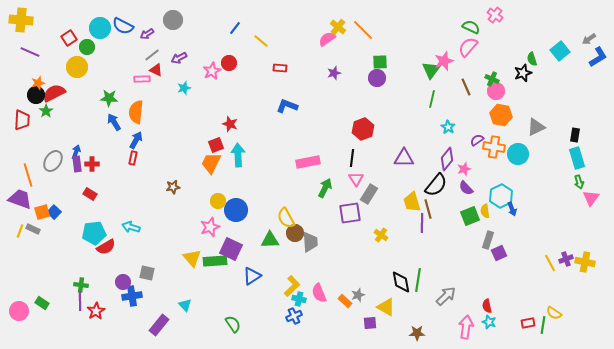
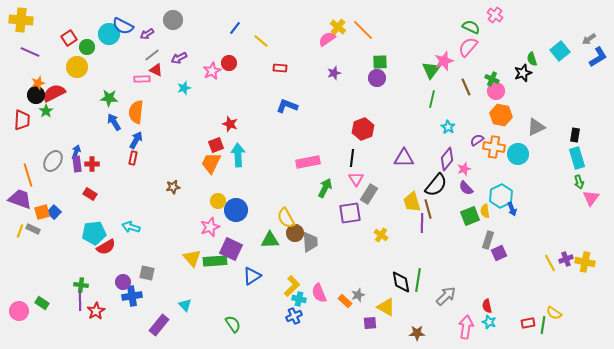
cyan circle at (100, 28): moved 9 px right, 6 px down
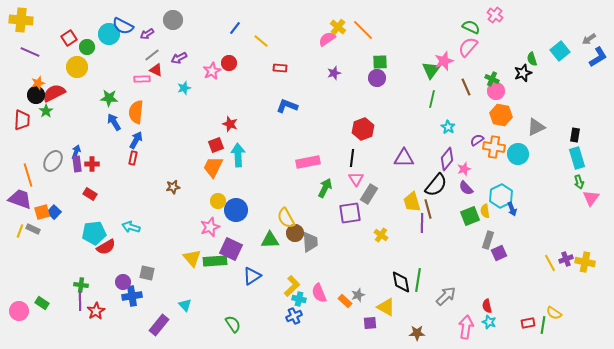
orange trapezoid at (211, 163): moved 2 px right, 4 px down
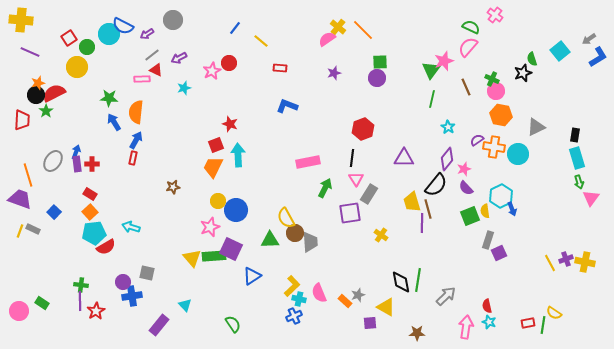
orange square at (42, 212): moved 48 px right; rotated 28 degrees counterclockwise
green rectangle at (215, 261): moved 1 px left, 5 px up
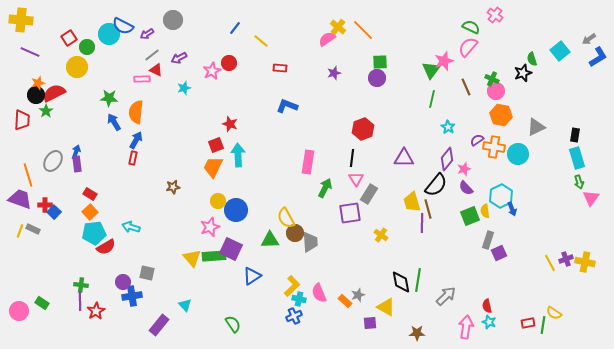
pink rectangle at (308, 162): rotated 70 degrees counterclockwise
red cross at (92, 164): moved 47 px left, 41 px down
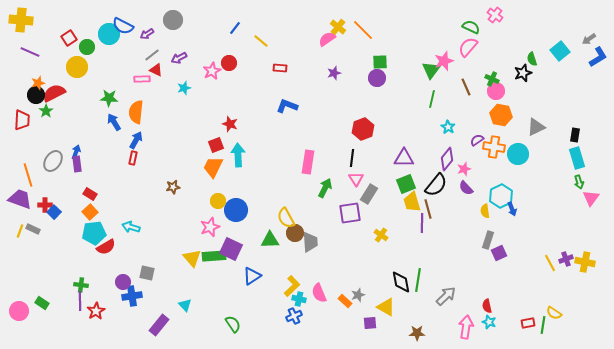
green square at (470, 216): moved 64 px left, 32 px up
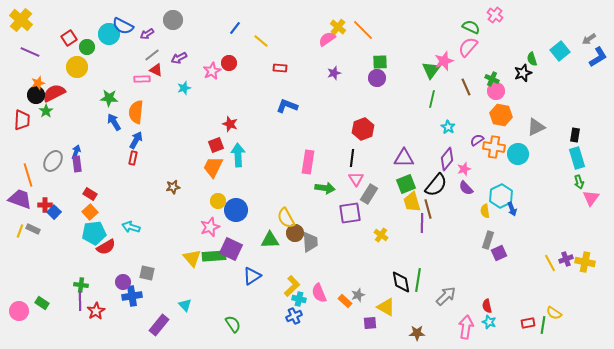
yellow cross at (21, 20): rotated 35 degrees clockwise
green arrow at (325, 188): rotated 72 degrees clockwise
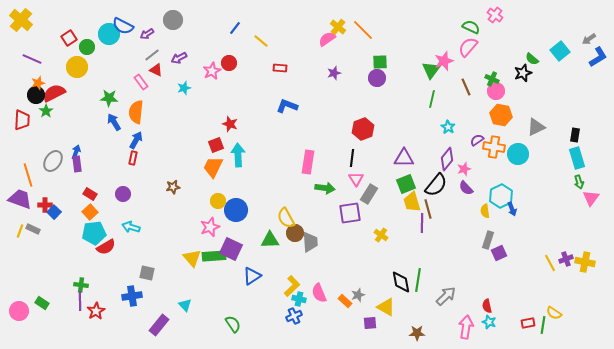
purple line at (30, 52): moved 2 px right, 7 px down
green semicircle at (532, 59): rotated 32 degrees counterclockwise
pink rectangle at (142, 79): moved 1 px left, 3 px down; rotated 56 degrees clockwise
purple circle at (123, 282): moved 88 px up
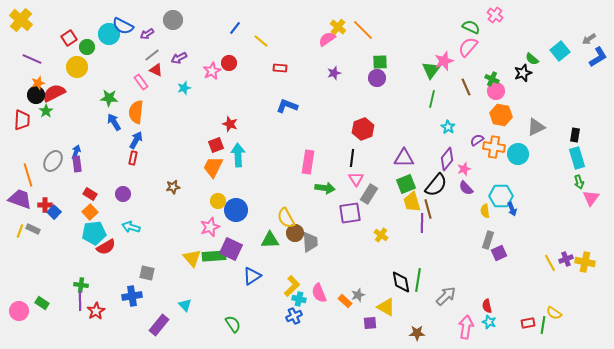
cyan hexagon at (501, 196): rotated 25 degrees clockwise
